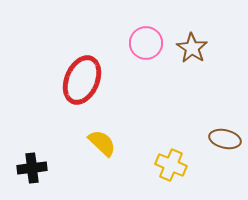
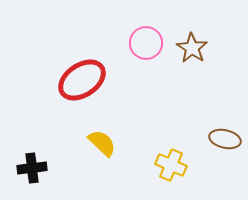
red ellipse: rotated 33 degrees clockwise
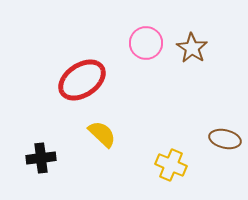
yellow semicircle: moved 9 px up
black cross: moved 9 px right, 10 px up
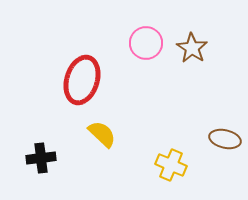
red ellipse: rotated 39 degrees counterclockwise
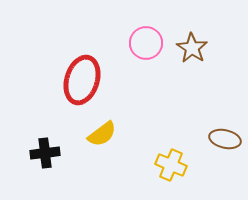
yellow semicircle: rotated 100 degrees clockwise
black cross: moved 4 px right, 5 px up
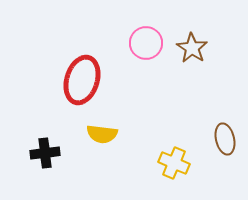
yellow semicircle: rotated 44 degrees clockwise
brown ellipse: rotated 64 degrees clockwise
yellow cross: moved 3 px right, 2 px up
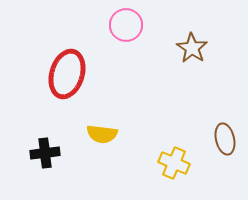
pink circle: moved 20 px left, 18 px up
red ellipse: moved 15 px left, 6 px up
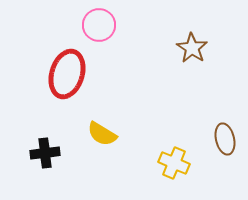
pink circle: moved 27 px left
yellow semicircle: rotated 24 degrees clockwise
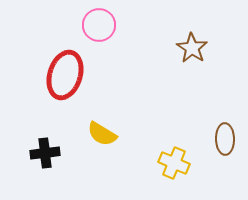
red ellipse: moved 2 px left, 1 px down
brown ellipse: rotated 12 degrees clockwise
